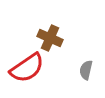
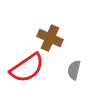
gray semicircle: moved 12 px left
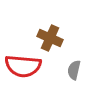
red semicircle: moved 4 px left, 2 px up; rotated 39 degrees clockwise
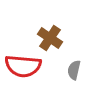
brown cross: rotated 10 degrees clockwise
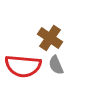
gray semicircle: moved 18 px left, 5 px up; rotated 36 degrees counterclockwise
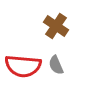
brown cross: moved 6 px right, 12 px up
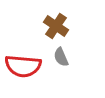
gray semicircle: moved 5 px right, 8 px up
